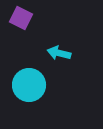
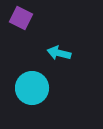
cyan circle: moved 3 px right, 3 px down
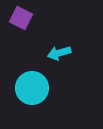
cyan arrow: rotated 30 degrees counterclockwise
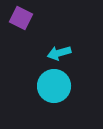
cyan circle: moved 22 px right, 2 px up
